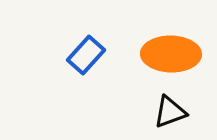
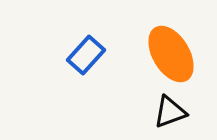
orange ellipse: rotated 58 degrees clockwise
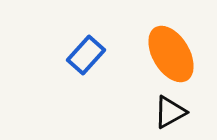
black triangle: rotated 9 degrees counterclockwise
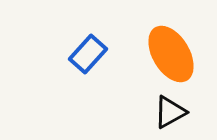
blue rectangle: moved 2 px right, 1 px up
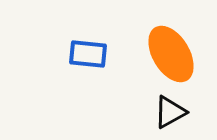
blue rectangle: rotated 54 degrees clockwise
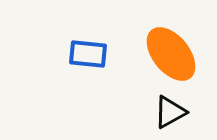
orange ellipse: rotated 8 degrees counterclockwise
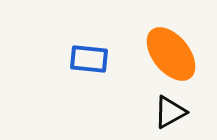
blue rectangle: moved 1 px right, 5 px down
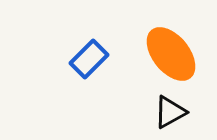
blue rectangle: rotated 51 degrees counterclockwise
